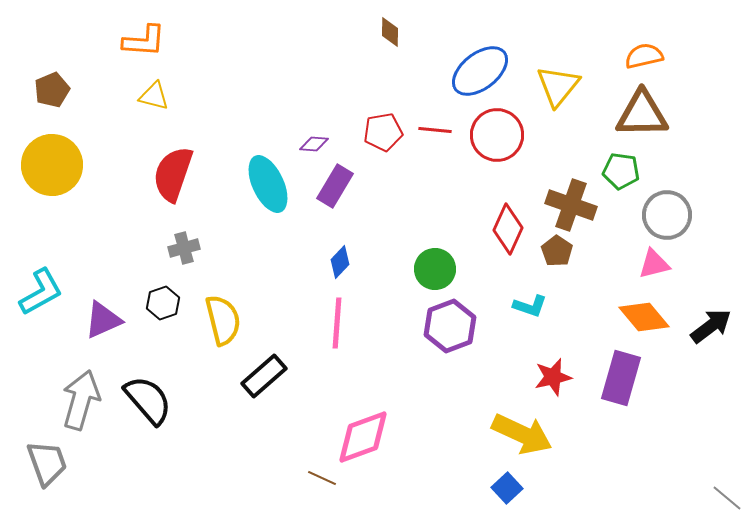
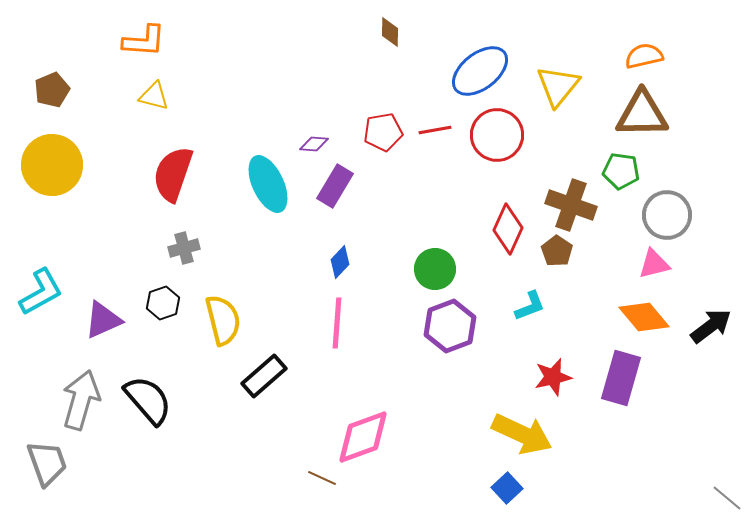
red line at (435, 130): rotated 16 degrees counterclockwise
cyan L-shape at (530, 306): rotated 40 degrees counterclockwise
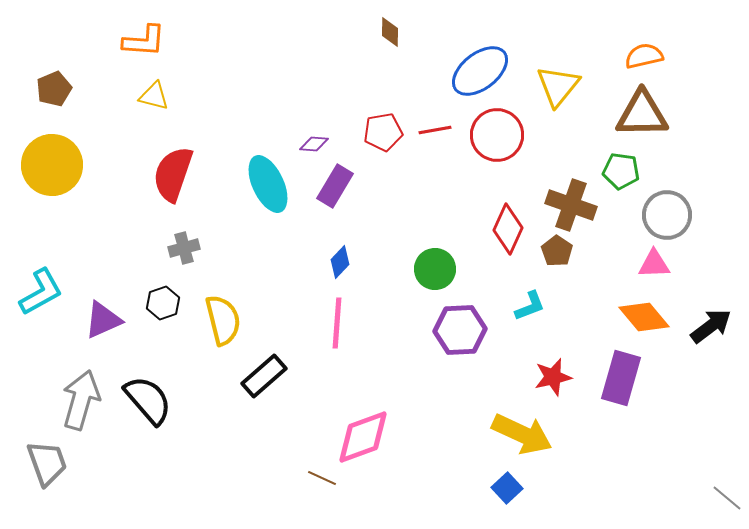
brown pentagon at (52, 90): moved 2 px right, 1 px up
pink triangle at (654, 264): rotated 12 degrees clockwise
purple hexagon at (450, 326): moved 10 px right, 4 px down; rotated 18 degrees clockwise
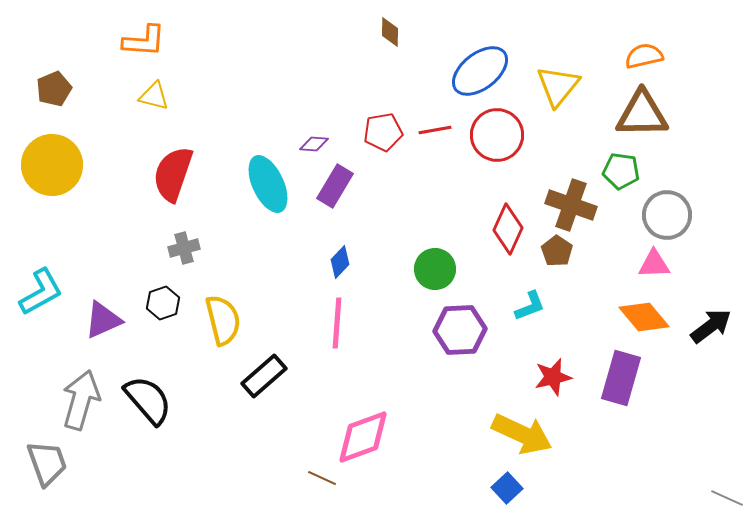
gray line at (727, 498): rotated 16 degrees counterclockwise
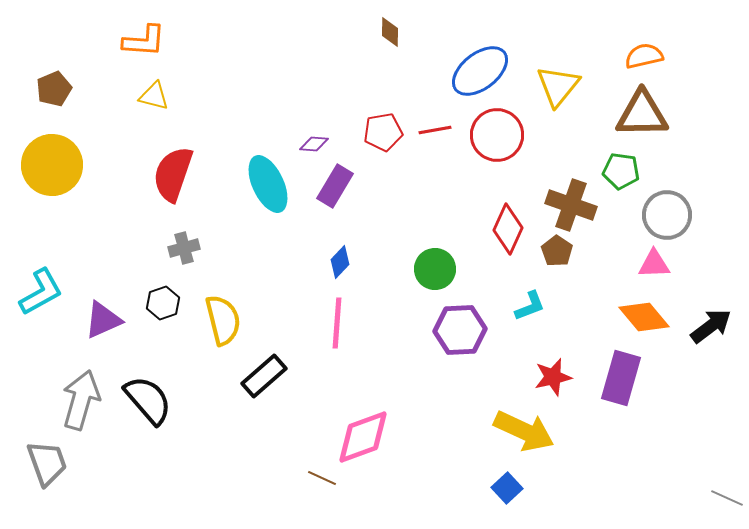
yellow arrow at (522, 434): moved 2 px right, 3 px up
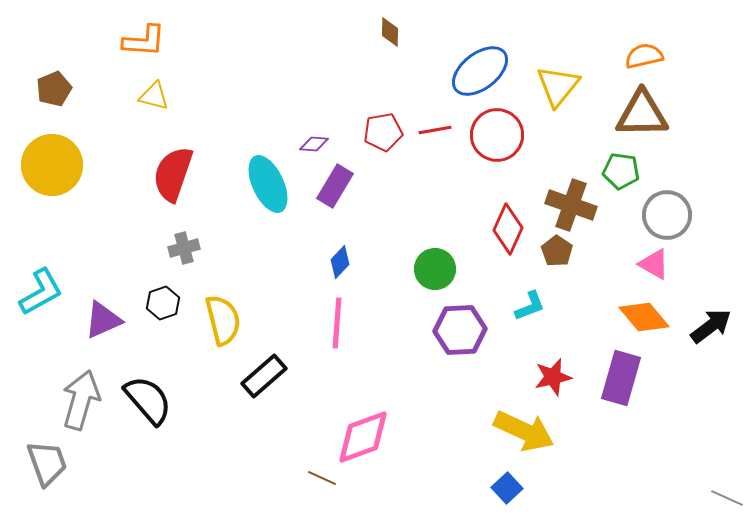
pink triangle at (654, 264): rotated 32 degrees clockwise
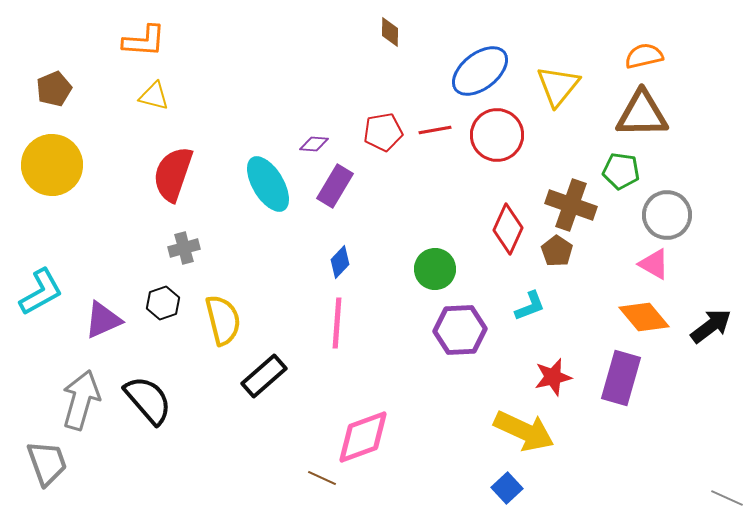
cyan ellipse at (268, 184): rotated 6 degrees counterclockwise
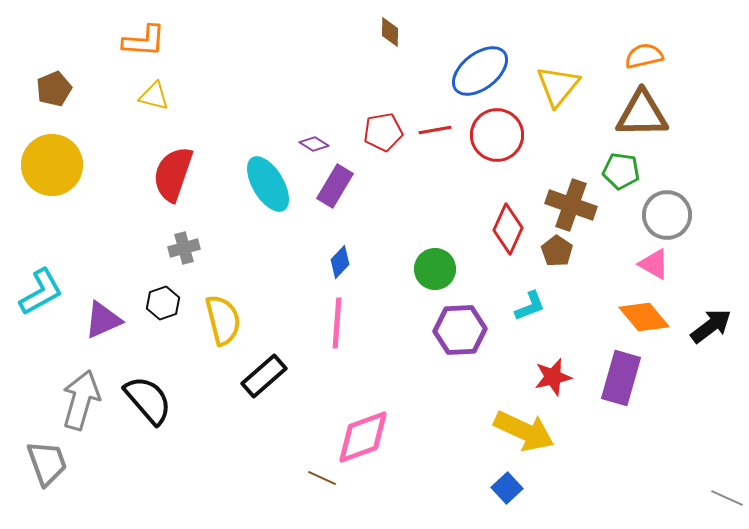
purple diamond at (314, 144): rotated 28 degrees clockwise
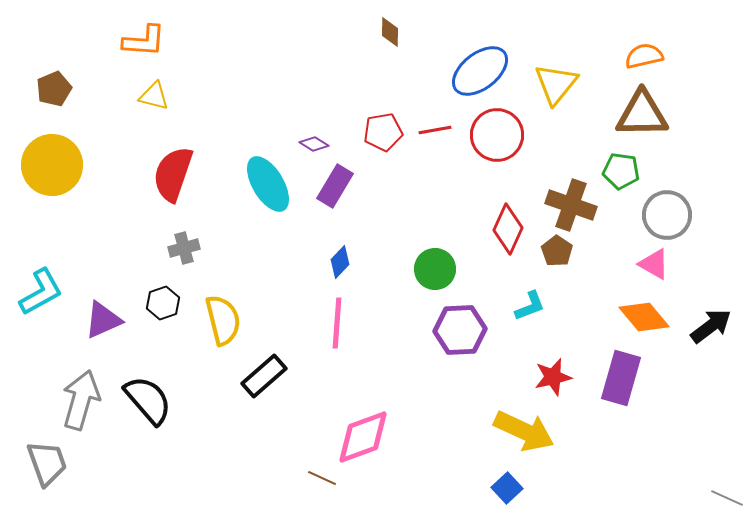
yellow triangle at (558, 86): moved 2 px left, 2 px up
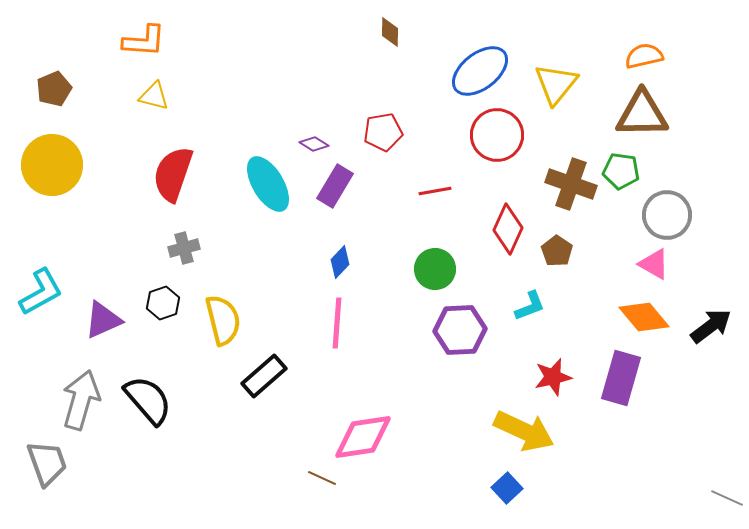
red line at (435, 130): moved 61 px down
brown cross at (571, 205): moved 21 px up
pink diamond at (363, 437): rotated 12 degrees clockwise
